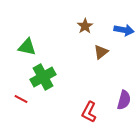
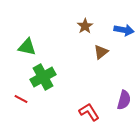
red L-shape: rotated 120 degrees clockwise
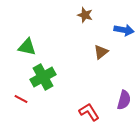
brown star: moved 11 px up; rotated 21 degrees counterclockwise
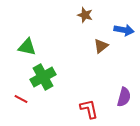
brown triangle: moved 6 px up
purple semicircle: moved 3 px up
red L-shape: moved 3 px up; rotated 20 degrees clockwise
